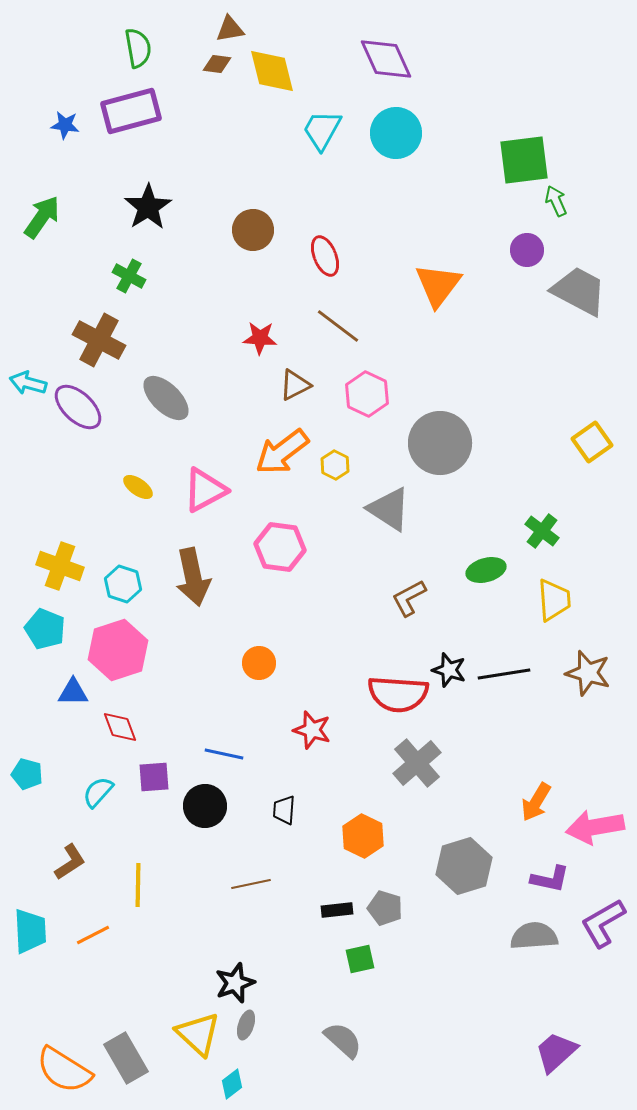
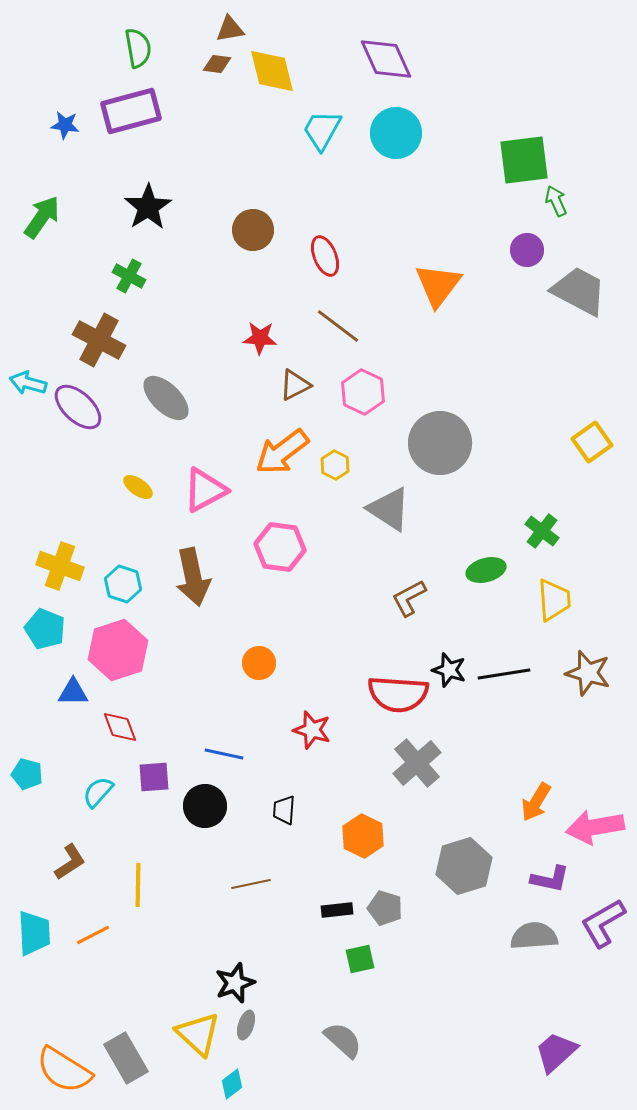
pink hexagon at (367, 394): moved 4 px left, 2 px up
cyan trapezoid at (30, 931): moved 4 px right, 2 px down
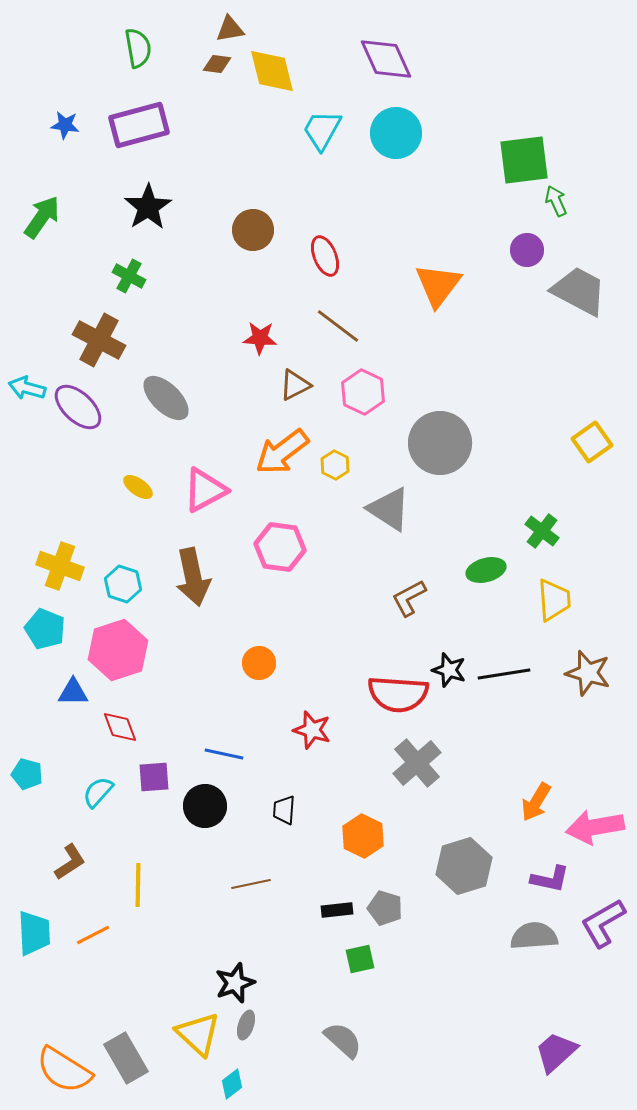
purple rectangle at (131, 111): moved 8 px right, 14 px down
cyan arrow at (28, 383): moved 1 px left, 5 px down
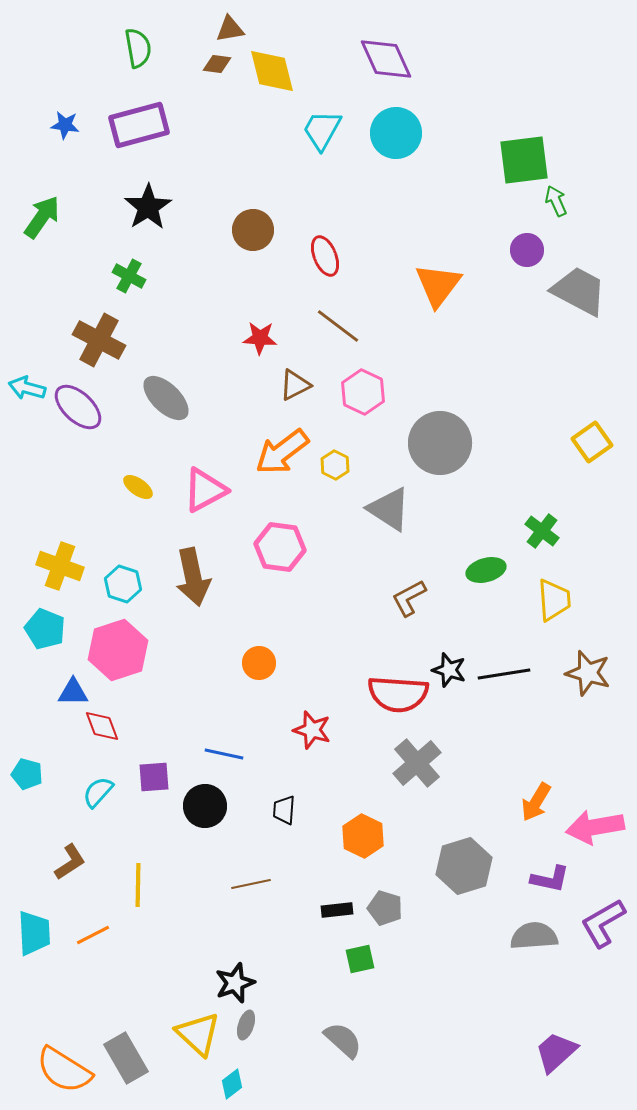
red diamond at (120, 727): moved 18 px left, 1 px up
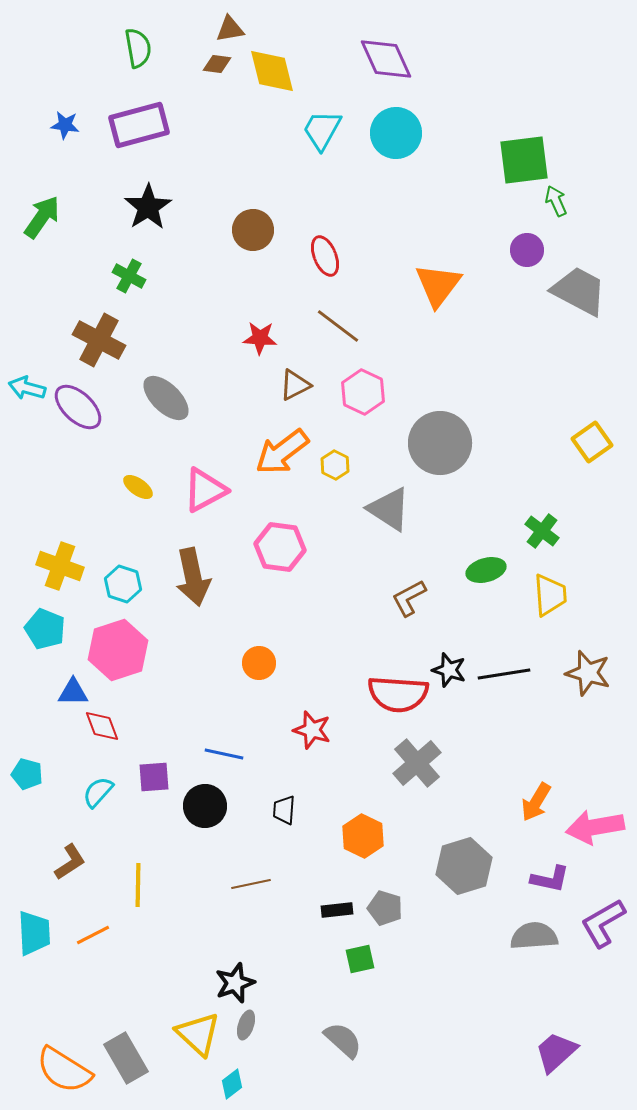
yellow trapezoid at (554, 600): moved 4 px left, 5 px up
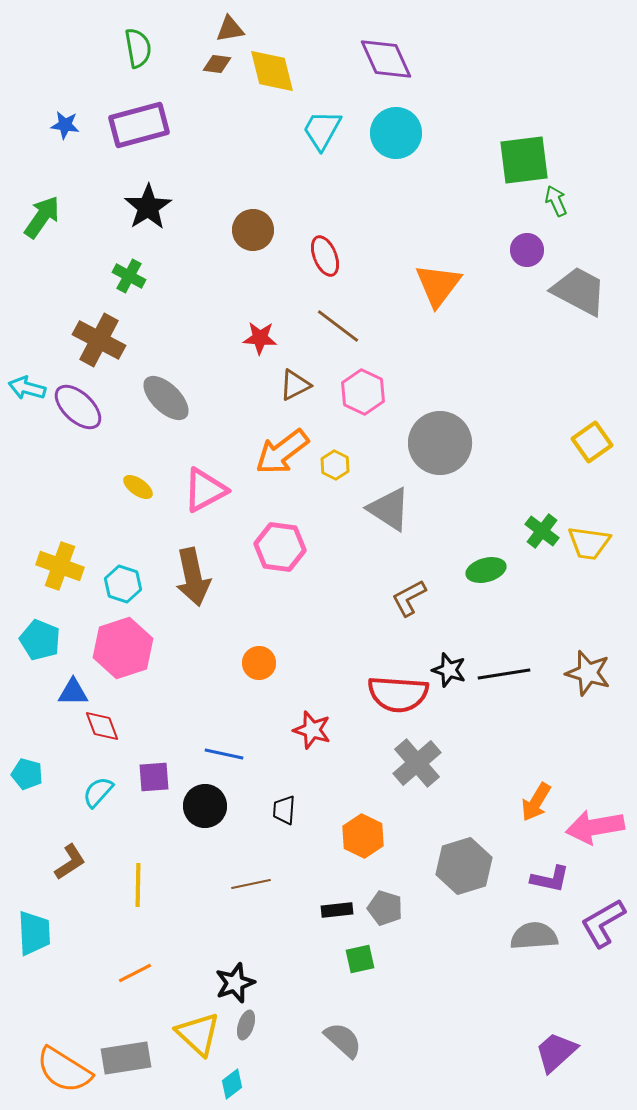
yellow trapezoid at (550, 595): moved 39 px right, 52 px up; rotated 102 degrees clockwise
cyan pentagon at (45, 629): moved 5 px left, 11 px down
pink hexagon at (118, 650): moved 5 px right, 2 px up
orange line at (93, 935): moved 42 px right, 38 px down
gray rectangle at (126, 1058): rotated 69 degrees counterclockwise
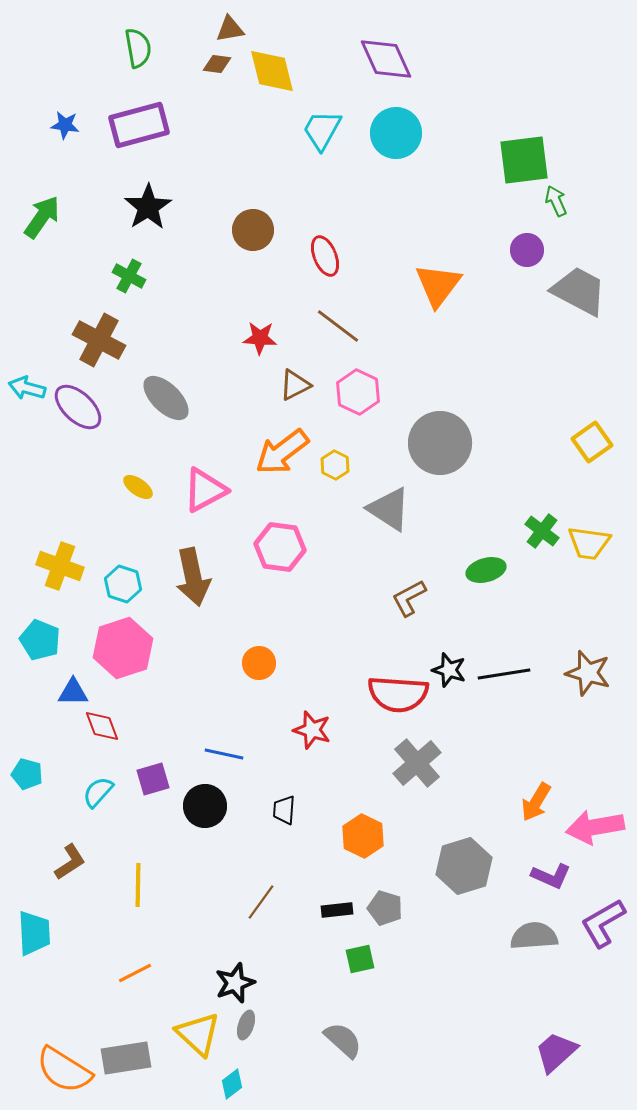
pink hexagon at (363, 392): moved 5 px left
purple square at (154, 777): moved 1 px left, 2 px down; rotated 12 degrees counterclockwise
purple L-shape at (550, 879): moved 1 px right, 3 px up; rotated 12 degrees clockwise
brown line at (251, 884): moved 10 px right, 18 px down; rotated 42 degrees counterclockwise
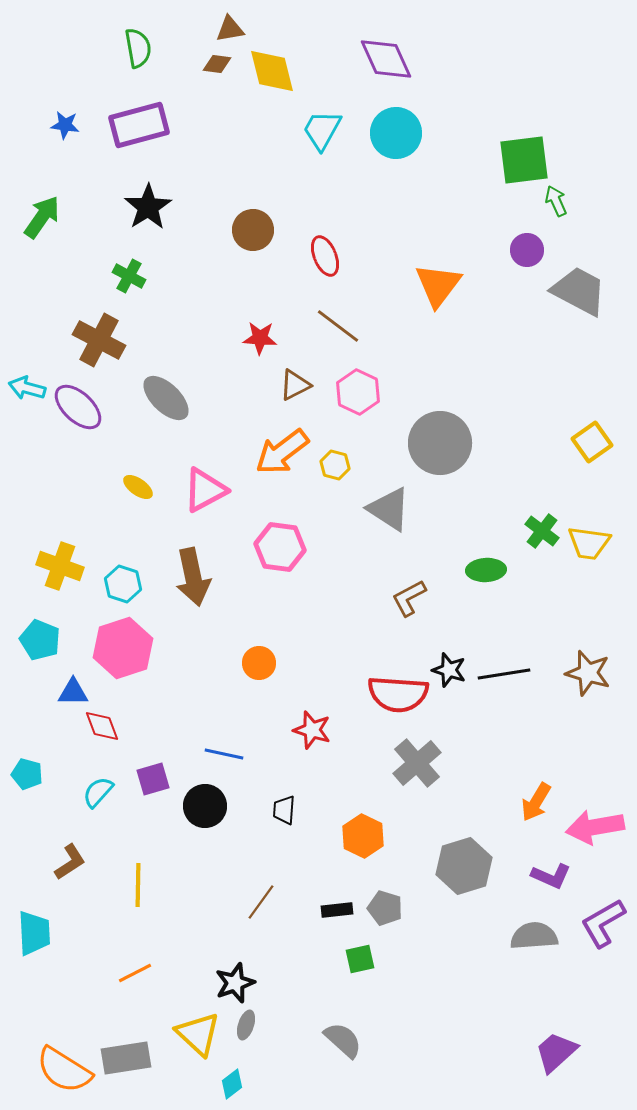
yellow hexagon at (335, 465): rotated 12 degrees counterclockwise
green ellipse at (486, 570): rotated 12 degrees clockwise
